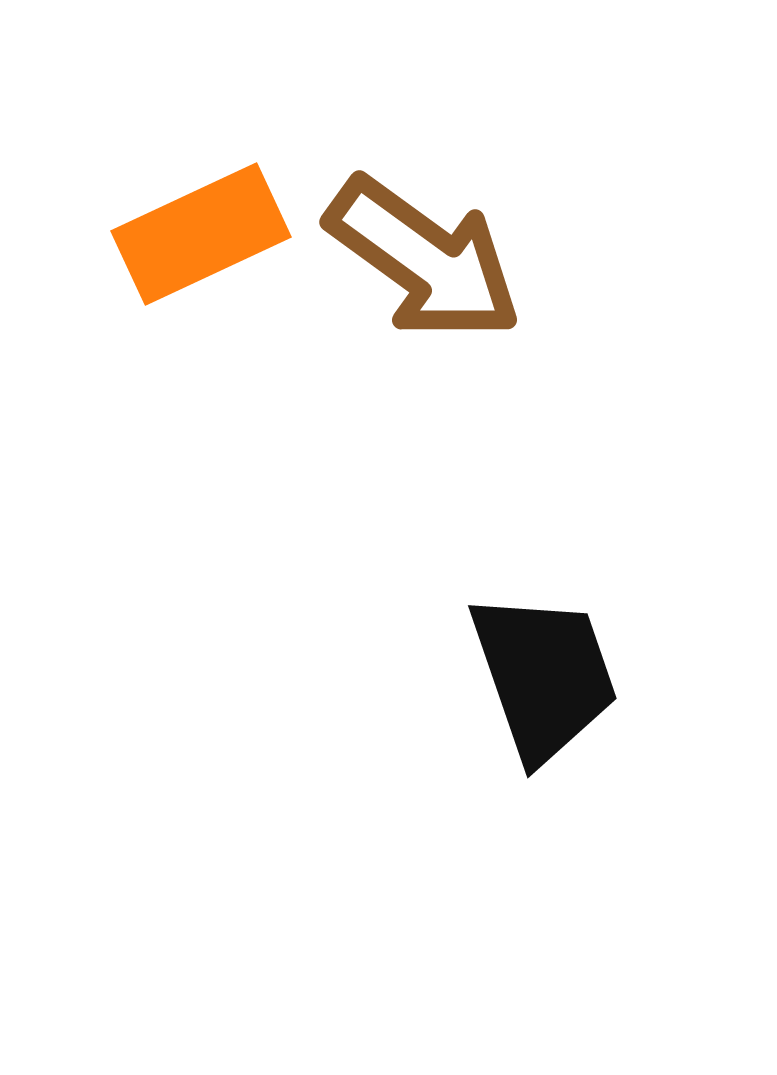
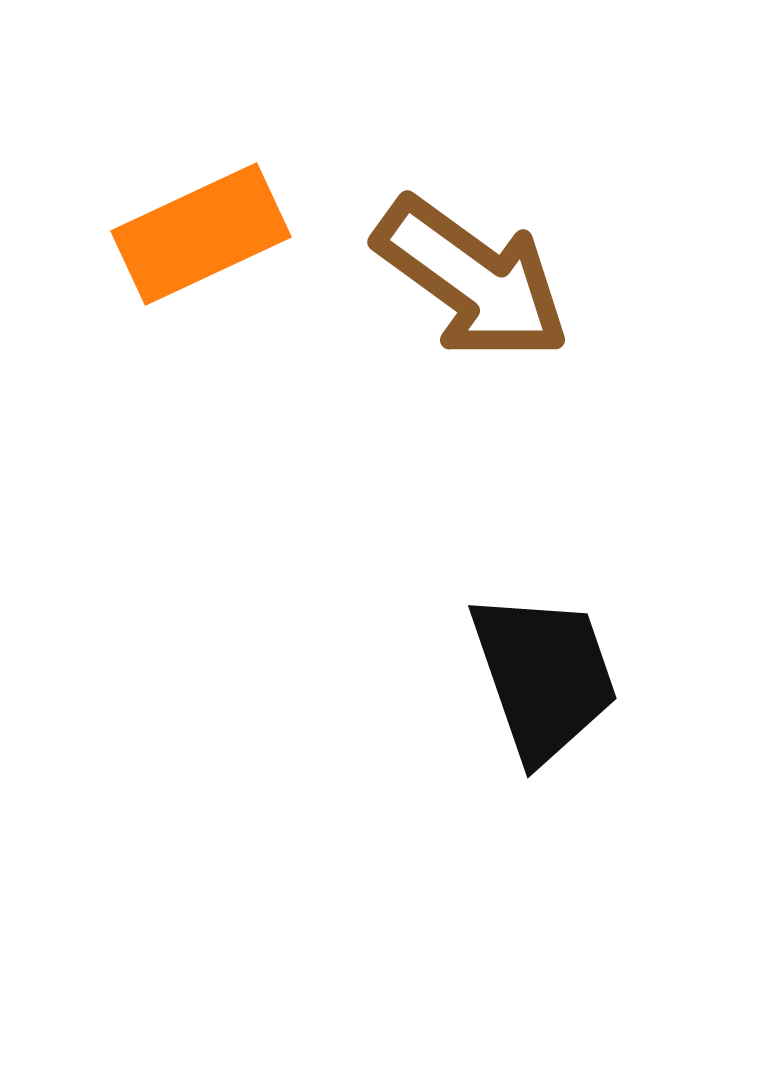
brown arrow: moved 48 px right, 20 px down
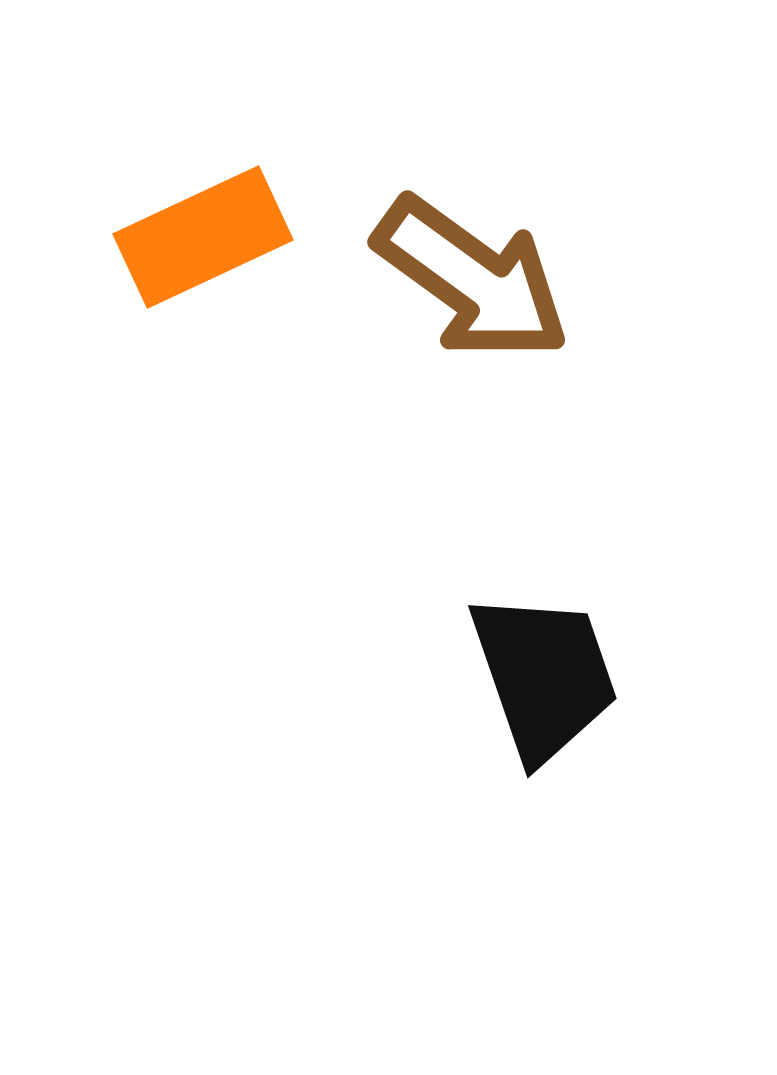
orange rectangle: moved 2 px right, 3 px down
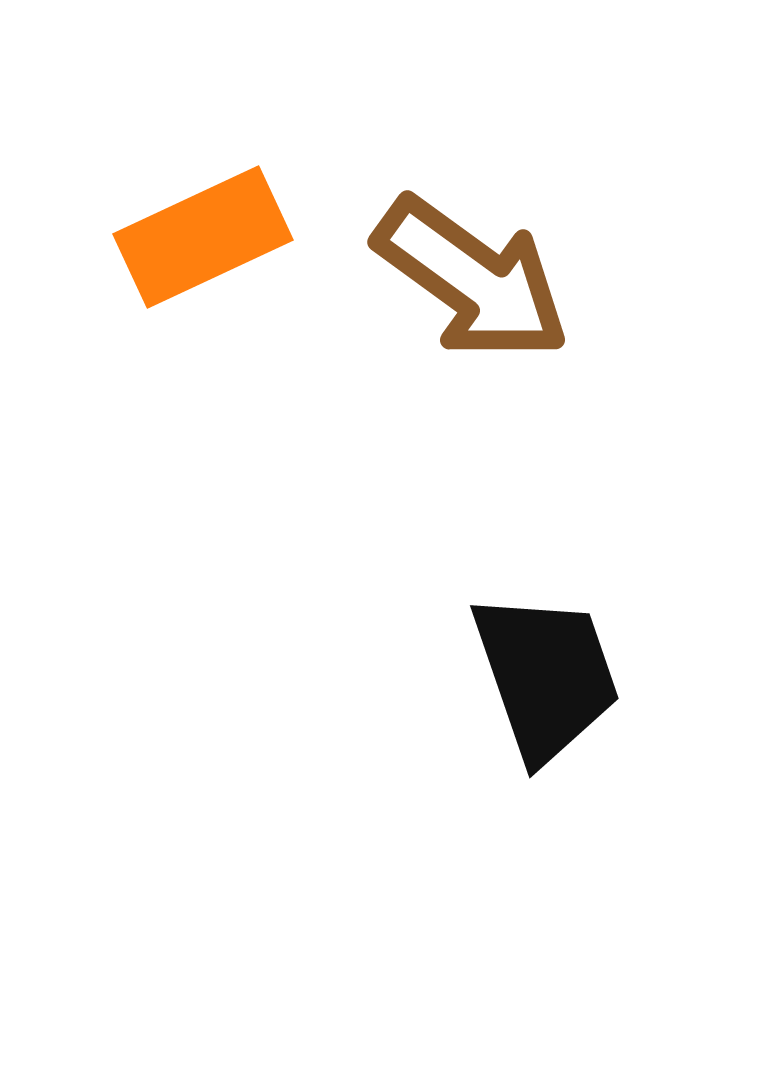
black trapezoid: moved 2 px right
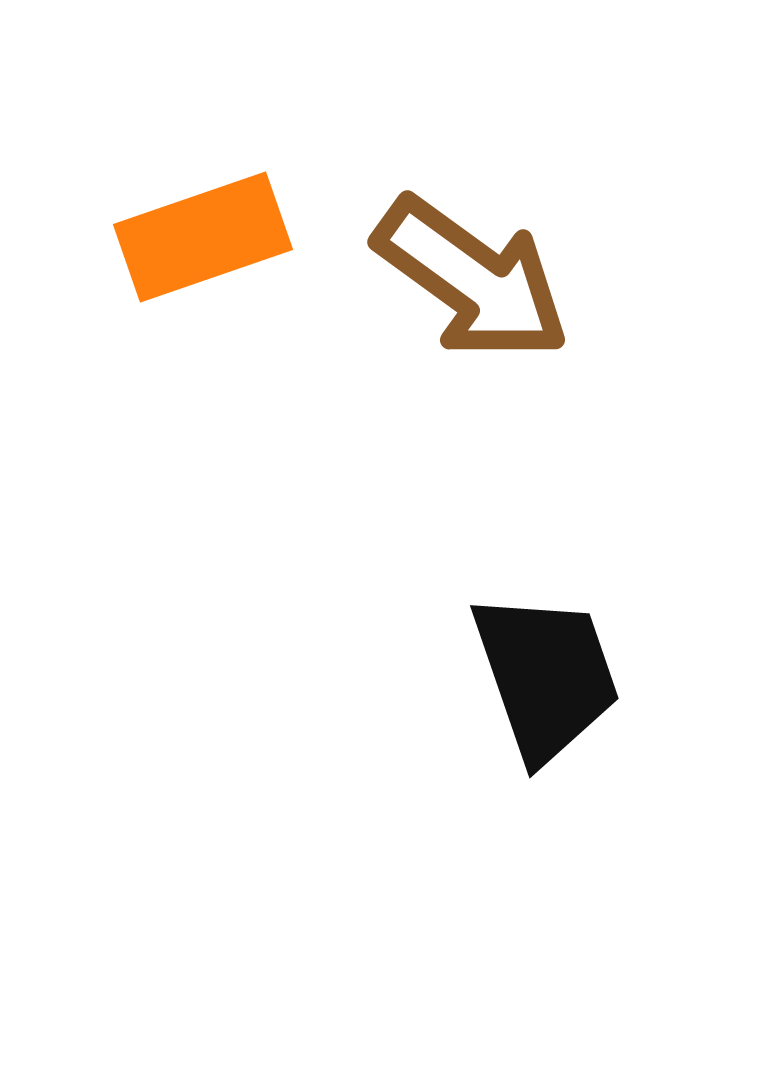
orange rectangle: rotated 6 degrees clockwise
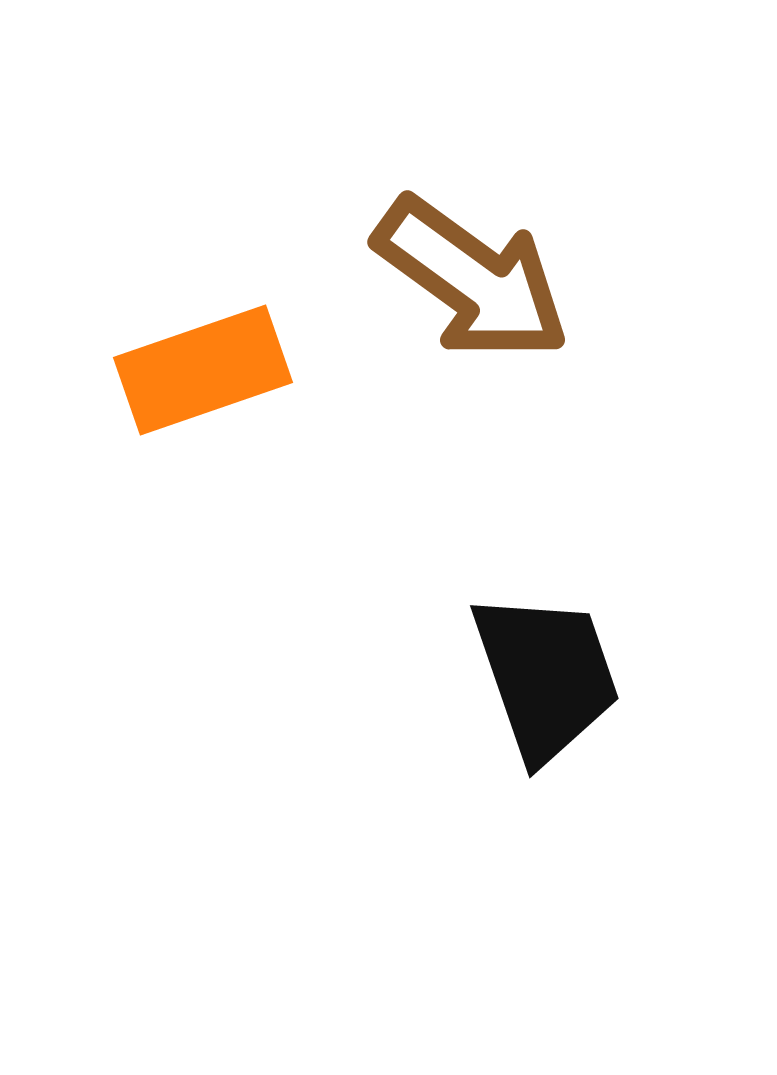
orange rectangle: moved 133 px down
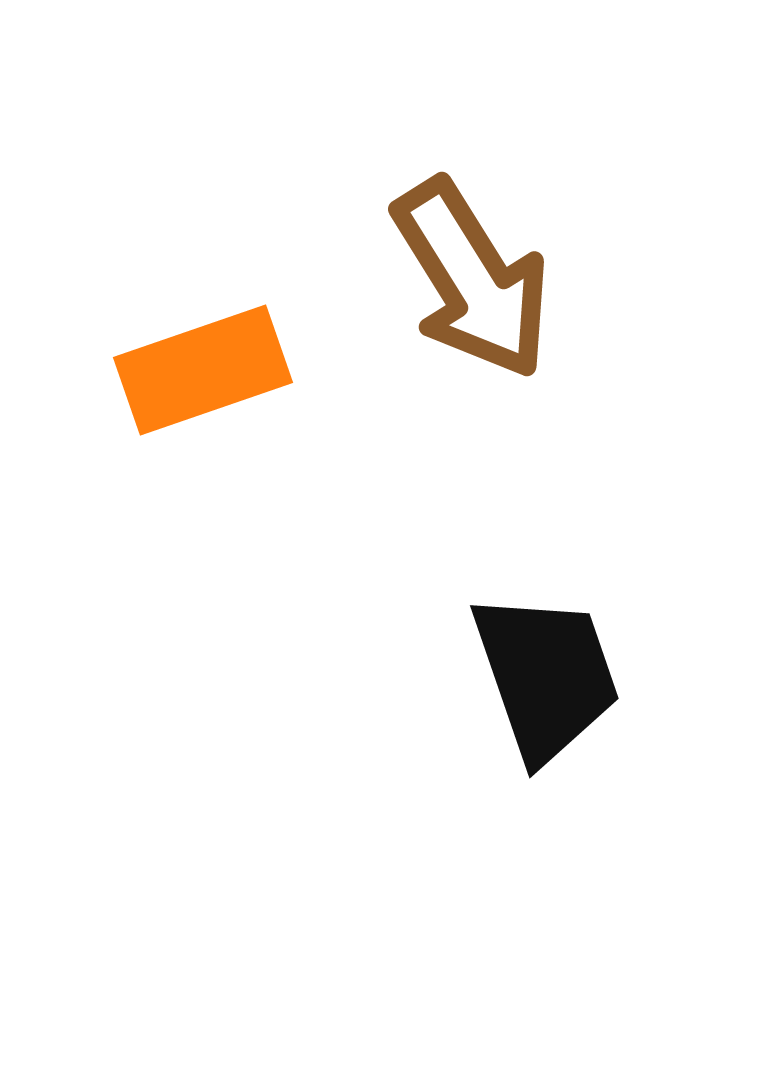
brown arrow: rotated 22 degrees clockwise
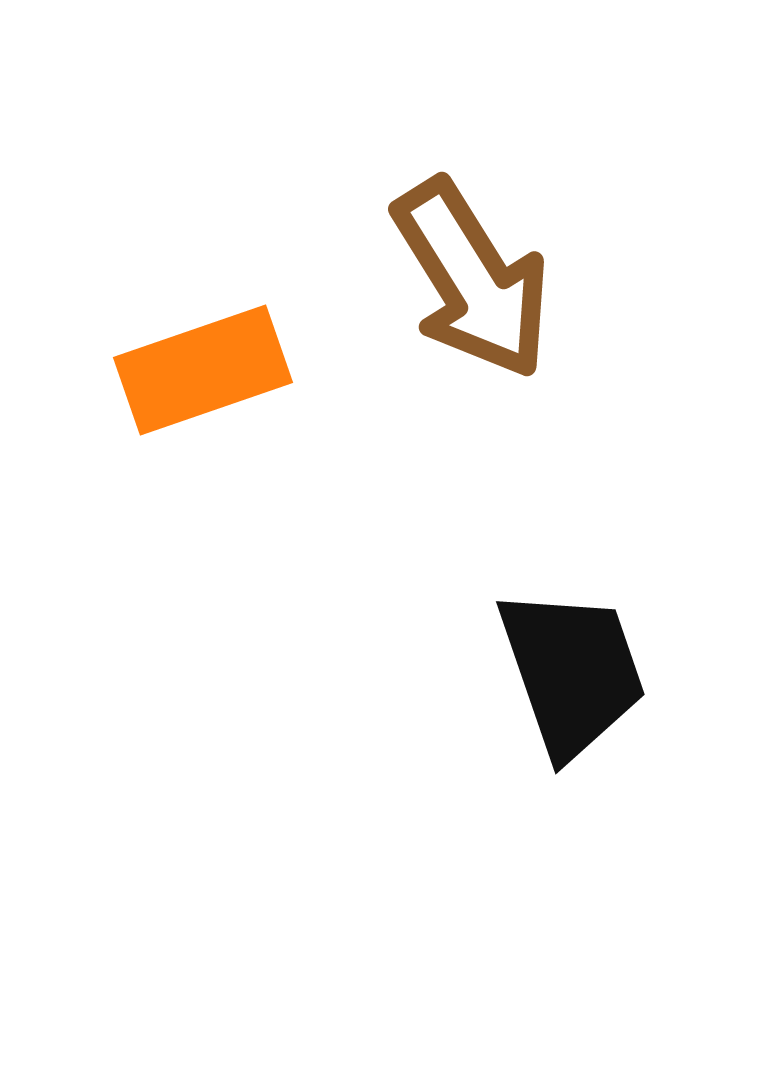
black trapezoid: moved 26 px right, 4 px up
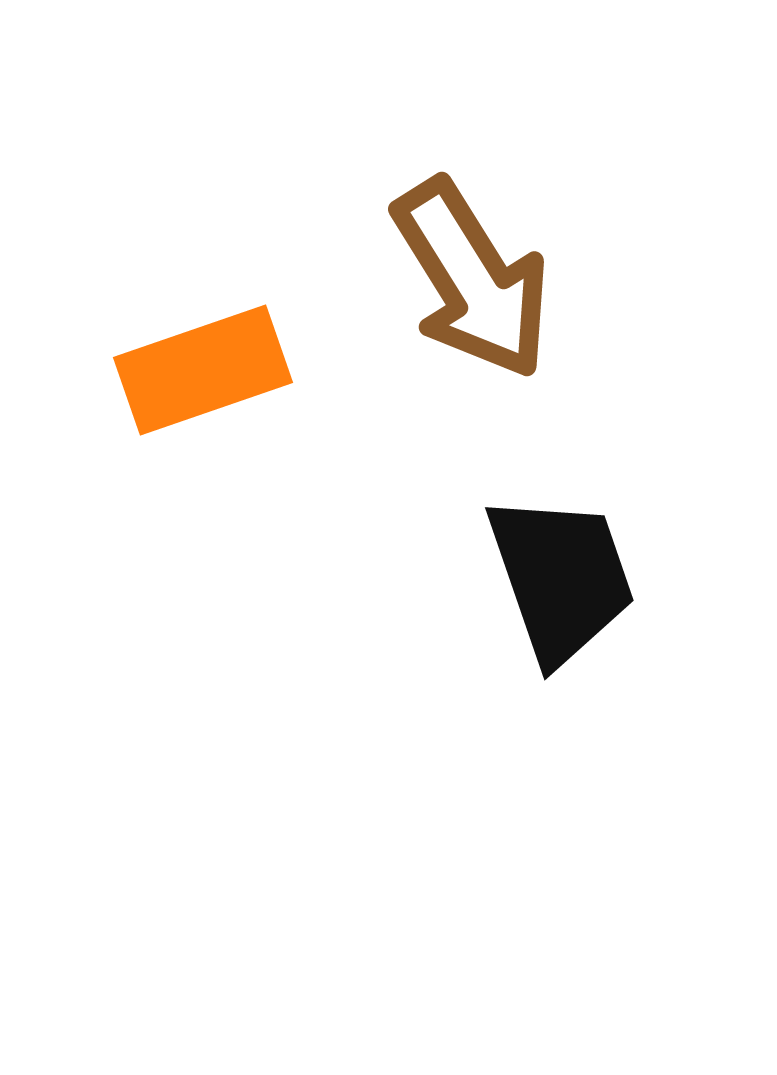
black trapezoid: moved 11 px left, 94 px up
